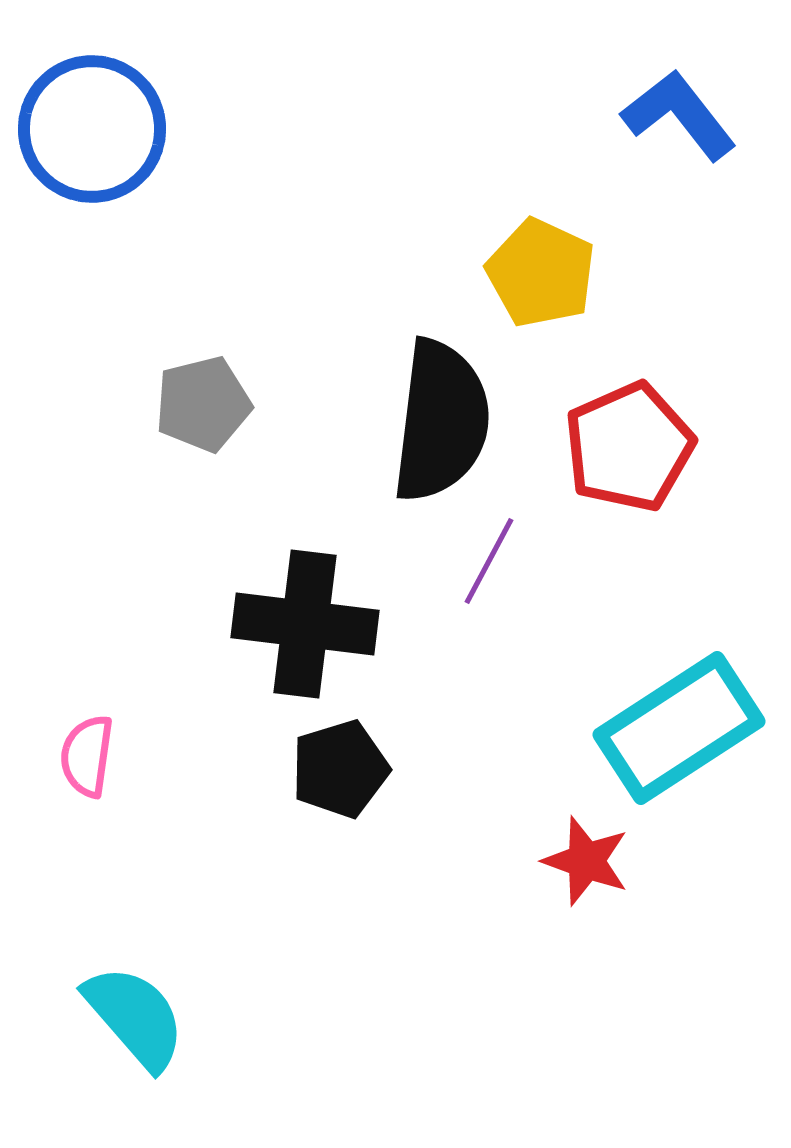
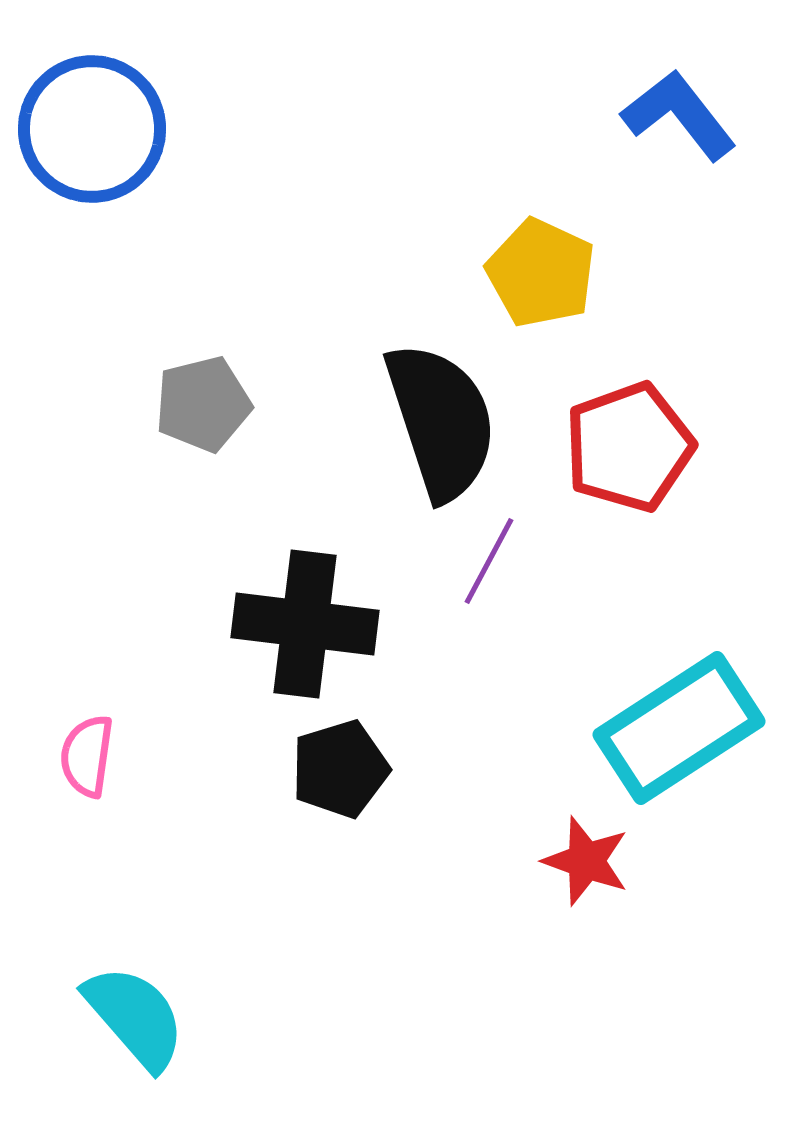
black semicircle: rotated 25 degrees counterclockwise
red pentagon: rotated 4 degrees clockwise
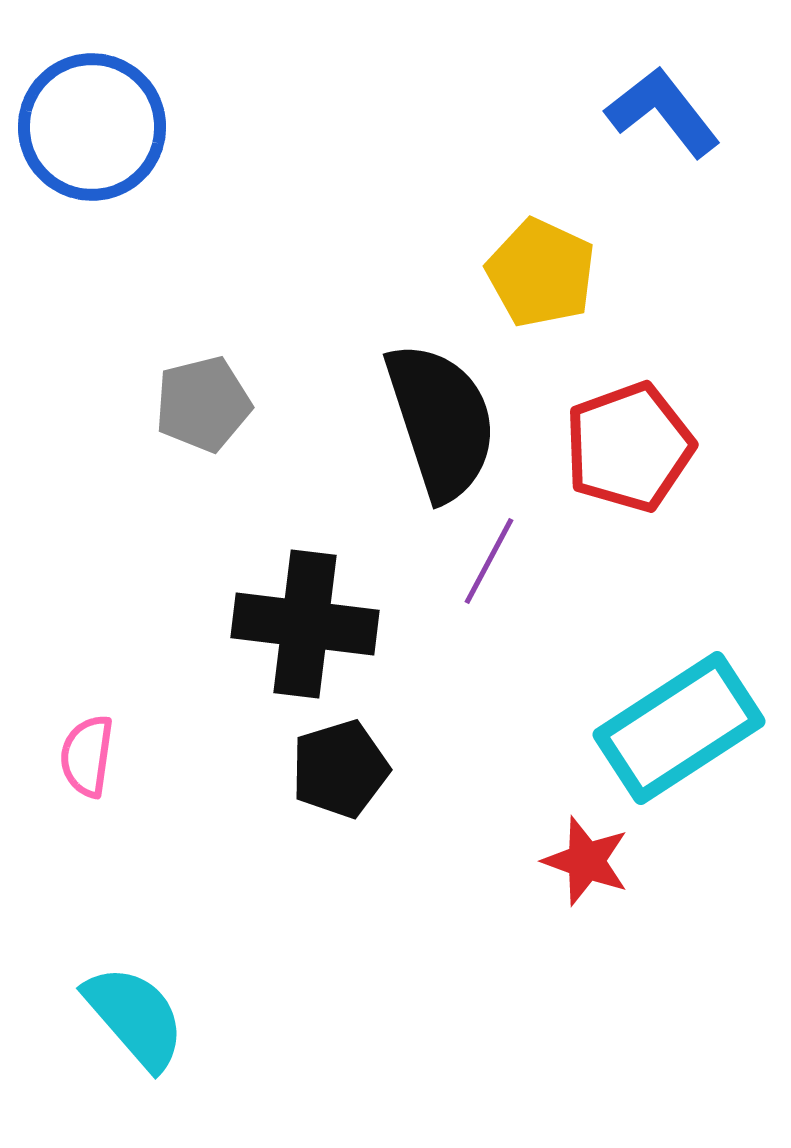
blue L-shape: moved 16 px left, 3 px up
blue circle: moved 2 px up
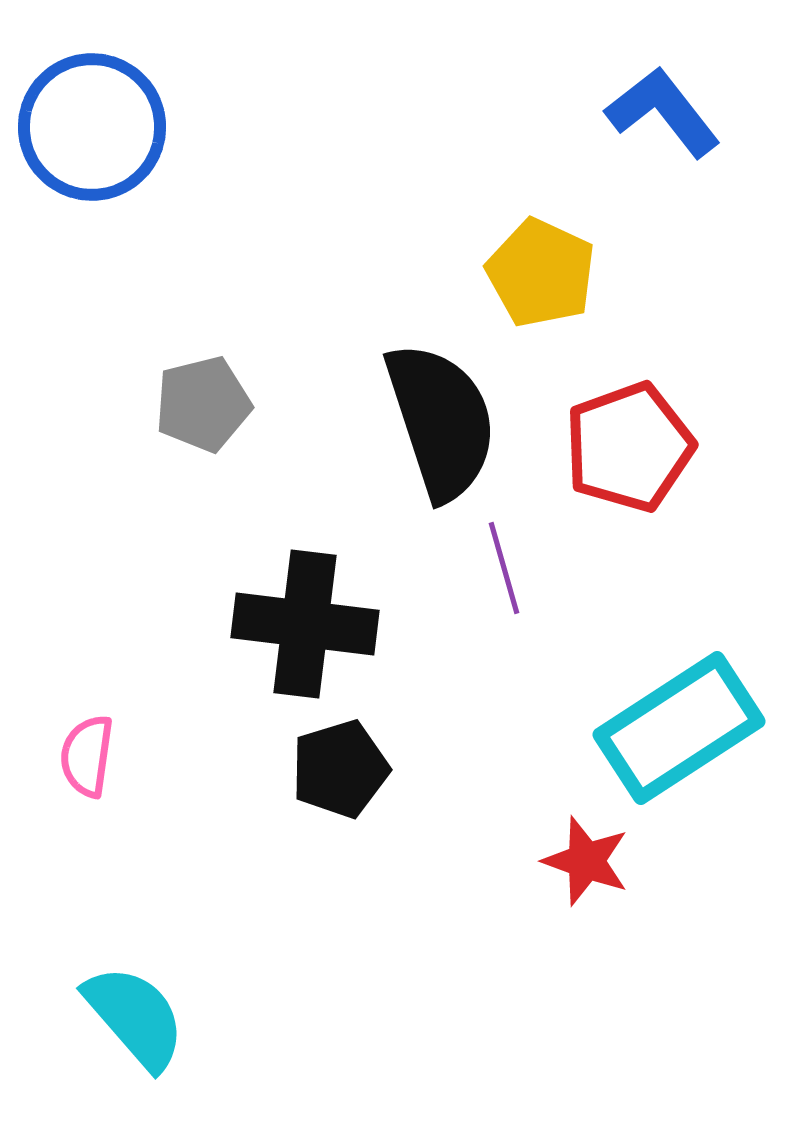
purple line: moved 15 px right, 7 px down; rotated 44 degrees counterclockwise
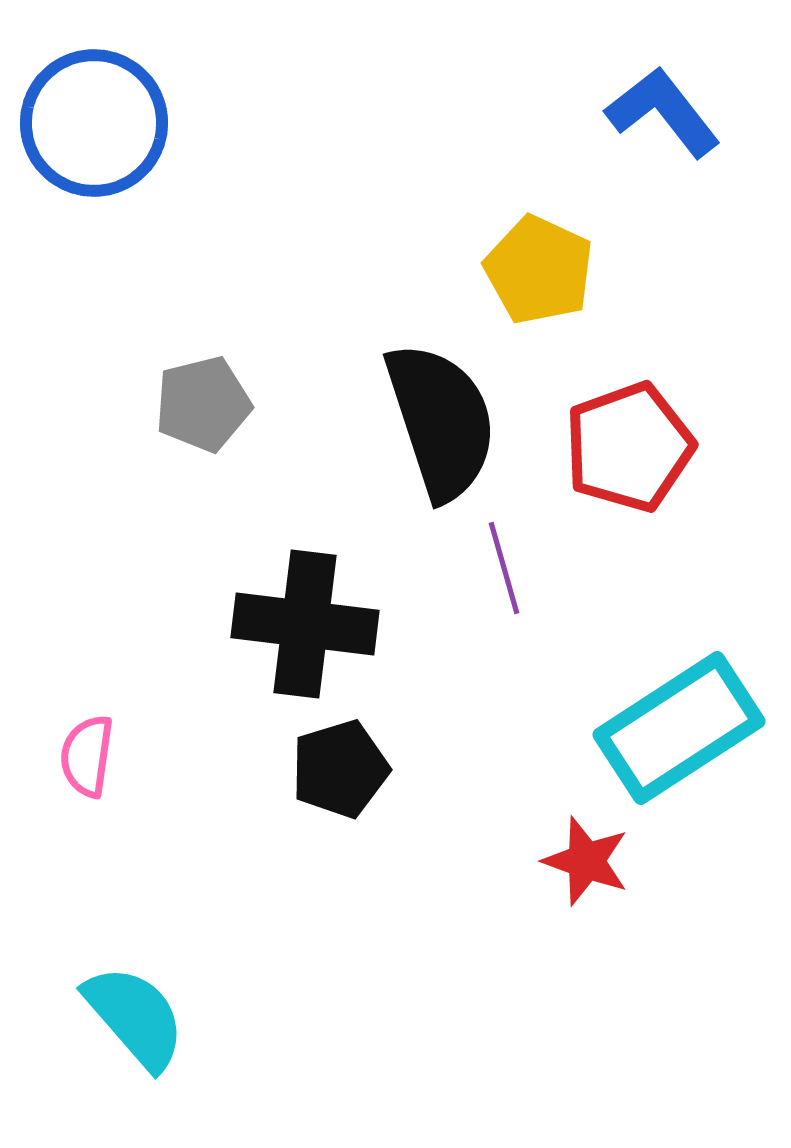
blue circle: moved 2 px right, 4 px up
yellow pentagon: moved 2 px left, 3 px up
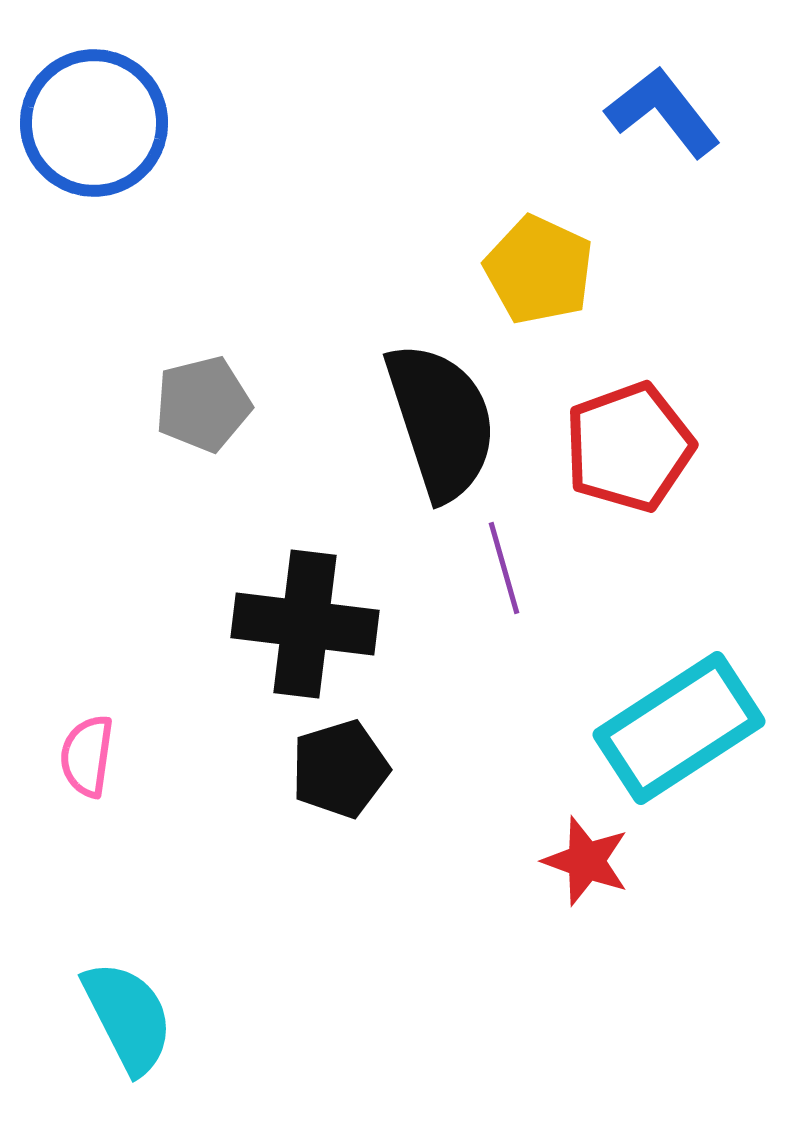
cyan semicircle: moved 7 px left; rotated 14 degrees clockwise
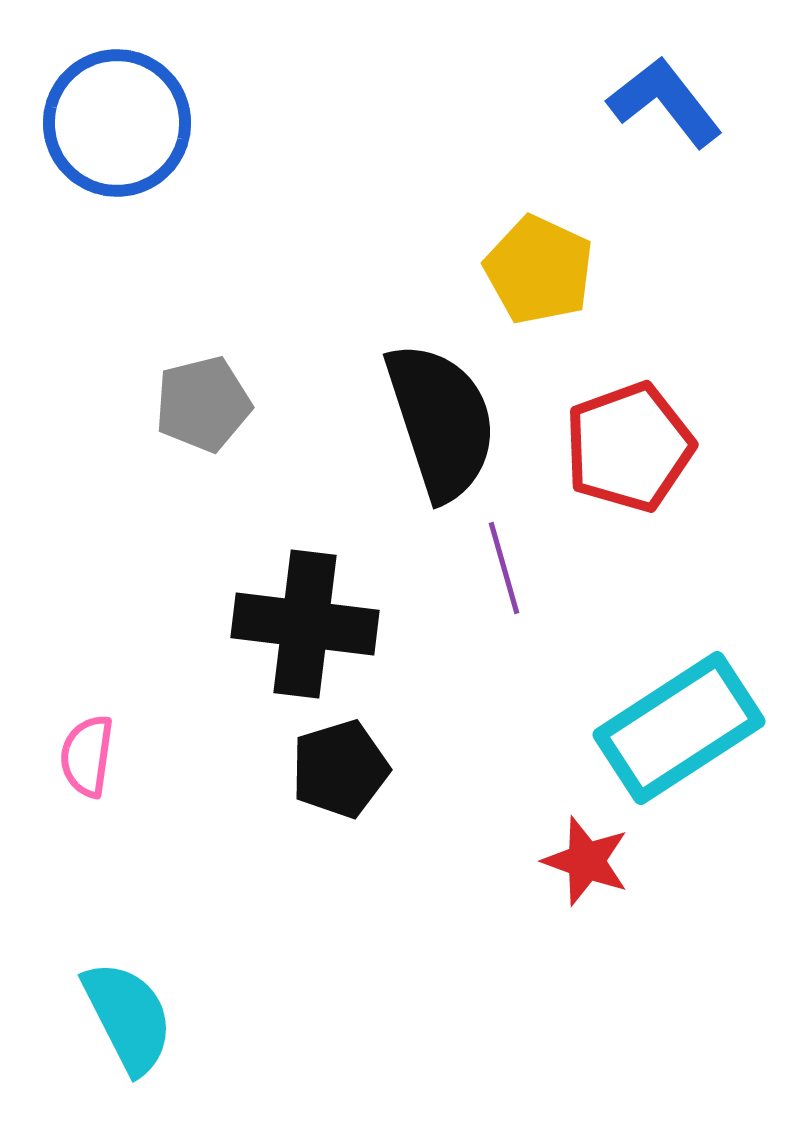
blue L-shape: moved 2 px right, 10 px up
blue circle: moved 23 px right
